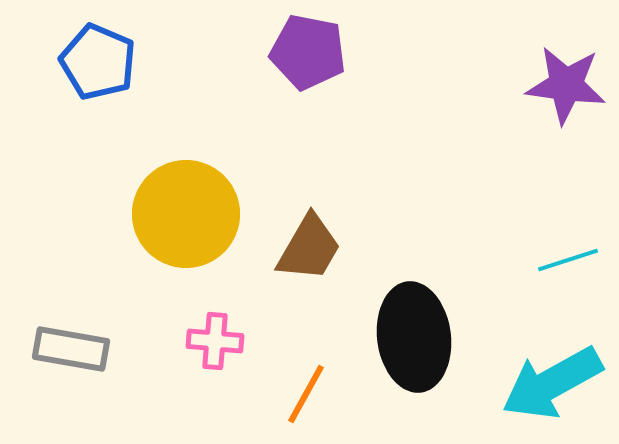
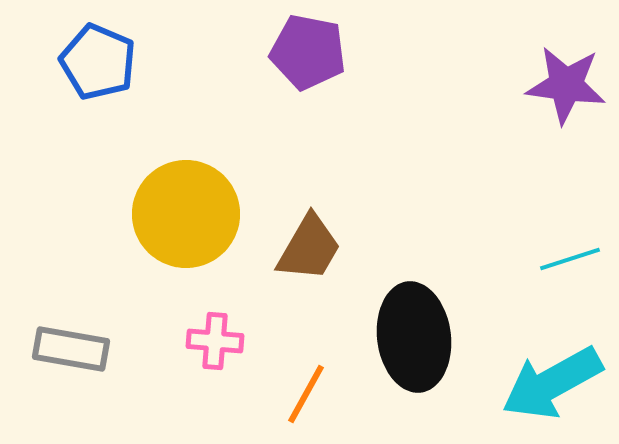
cyan line: moved 2 px right, 1 px up
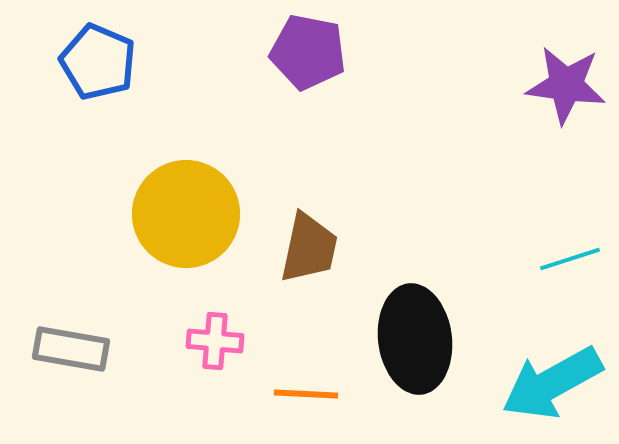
brown trapezoid: rotated 18 degrees counterclockwise
black ellipse: moved 1 px right, 2 px down
orange line: rotated 64 degrees clockwise
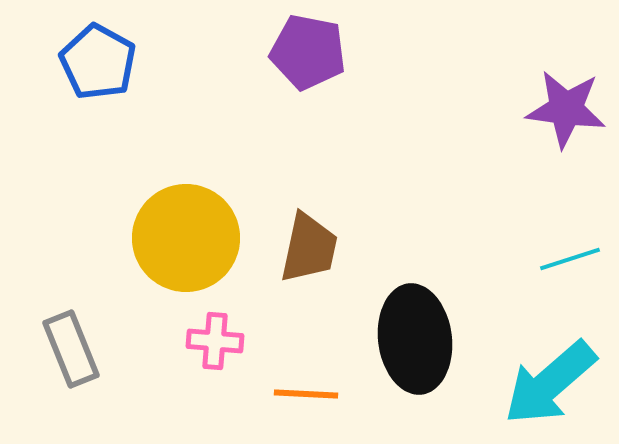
blue pentagon: rotated 6 degrees clockwise
purple star: moved 24 px down
yellow circle: moved 24 px down
gray rectangle: rotated 58 degrees clockwise
cyan arrow: moved 2 px left; rotated 12 degrees counterclockwise
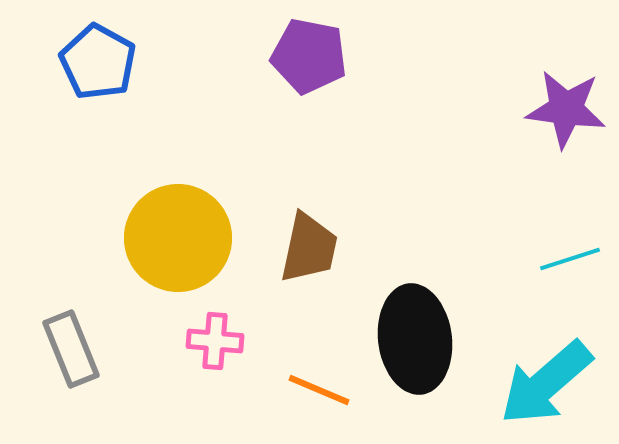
purple pentagon: moved 1 px right, 4 px down
yellow circle: moved 8 px left
cyan arrow: moved 4 px left
orange line: moved 13 px right, 4 px up; rotated 20 degrees clockwise
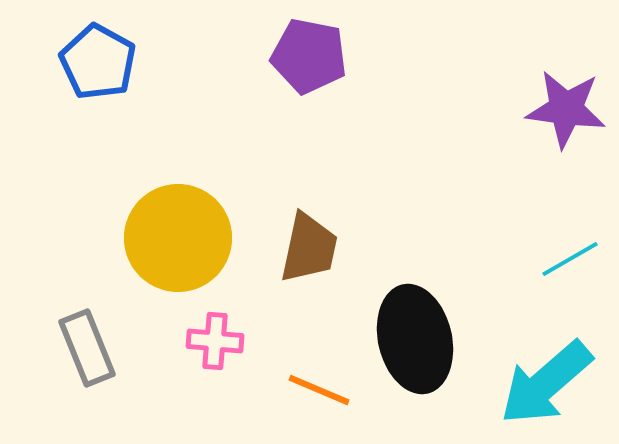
cyan line: rotated 12 degrees counterclockwise
black ellipse: rotated 6 degrees counterclockwise
gray rectangle: moved 16 px right, 1 px up
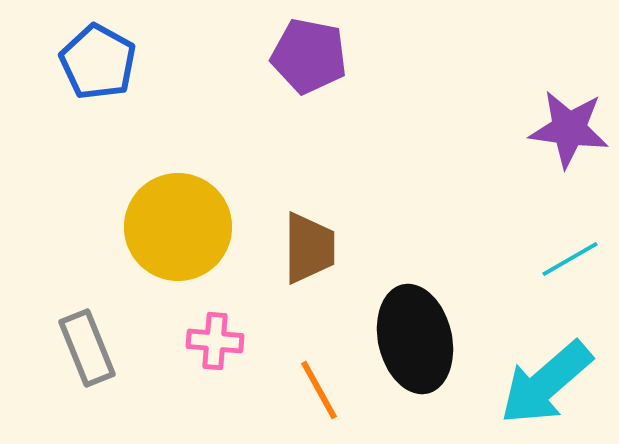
purple star: moved 3 px right, 20 px down
yellow circle: moved 11 px up
brown trapezoid: rotated 12 degrees counterclockwise
orange line: rotated 38 degrees clockwise
